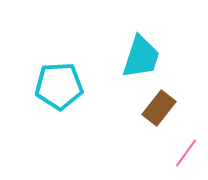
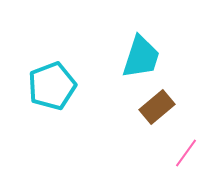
cyan pentagon: moved 7 px left; rotated 18 degrees counterclockwise
brown rectangle: moved 2 px left, 1 px up; rotated 12 degrees clockwise
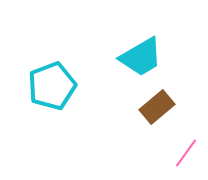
cyan trapezoid: rotated 42 degrees clockwise
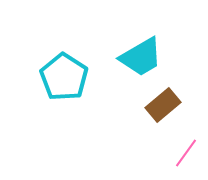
cyan pentagon: moved 12 px right, 9 px up; rotated 18 degrees counterclockwise
brown rectangle: moved 6 px right, 2 px up
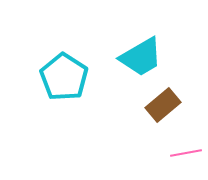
pink line: rotated 44 degrees clockwise
